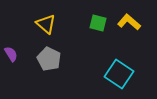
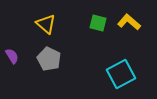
purple semicircle: moved 1 px right, 2 px down
cyan square: moved 2 px right; rotated 28 degrees clockwise
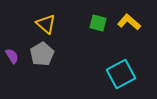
gray pentagon: moved 7 px left, 5 px up; rotated 15 degrees clockwise
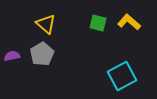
purple semicircle: rotated 70 degrees counterclockwise
cyan square: moved 1 px right, 2 px down
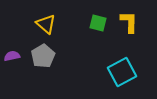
yellow L-shape: rotated 50 degrees clockwise
gray pentagon: moved 1 px right, 2 px down
cyan square: moved 4 px up
